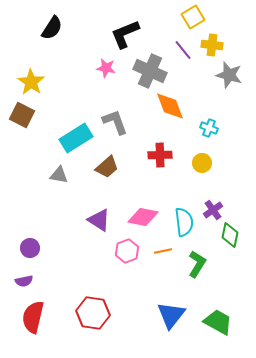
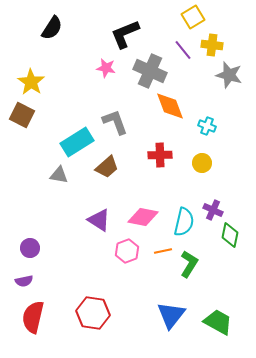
cyan cross: moved 2 px left, 2 px up
cyan rectangle: moved 1 px right, 4 px down
purple cross: rotated 30 degrees counterclockwise
cyan semicircle: rotated 20 degrees clockwise
green L-shape: moved 8 px left
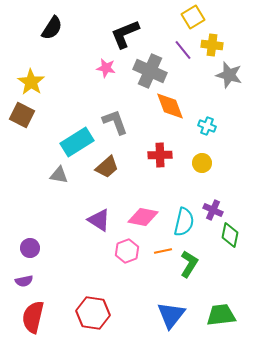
green trapezoid: moved 3 px right, 7 px up; rotated 36 degrees counterclockwise
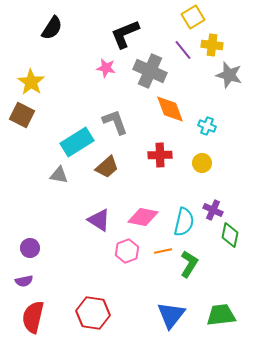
orange diamond: moved 3 px down
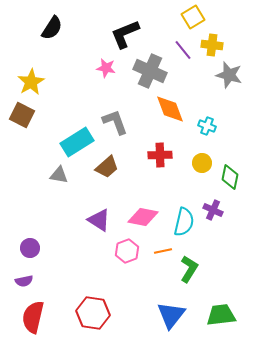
yellow star: rotated 8 degrees clockwise
green diamond: moved 58 px up
green L-shape: moved 5 px down
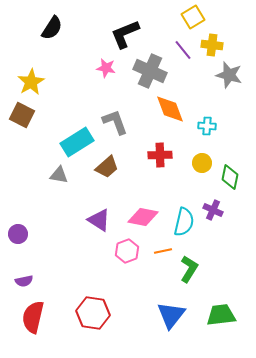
cyan cross: rotated 18 degrees counterclockwise
purple circle: moved 12 px left, 14 px up
